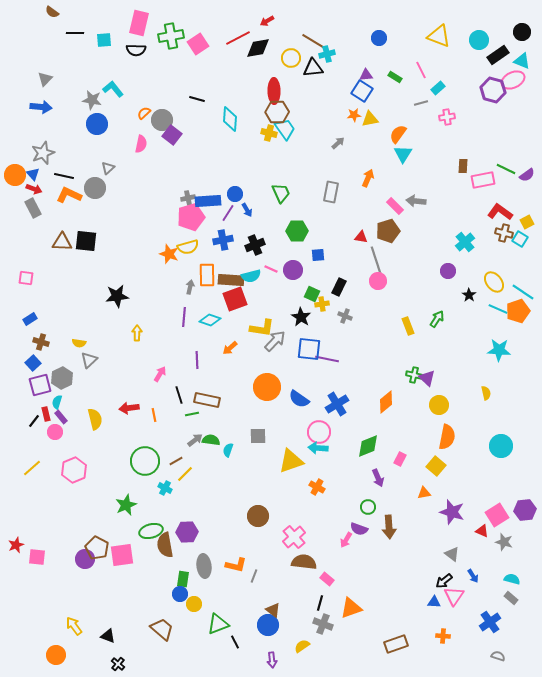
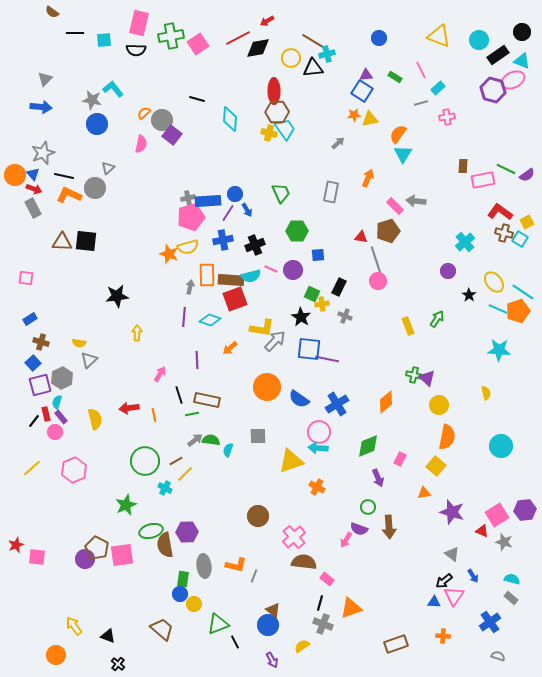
purple arrow at (272, 660): rotated 21 degrees counterclockwise
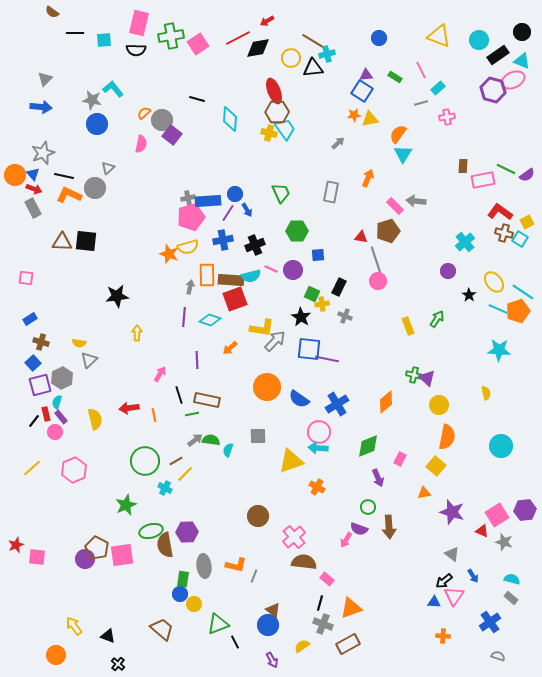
red ellipse at (274, 91): rotated 20 degrees counterclockwise
brown rectangle at (396, 644): moved 48 px left; rotated 10 degrees counterclockwise
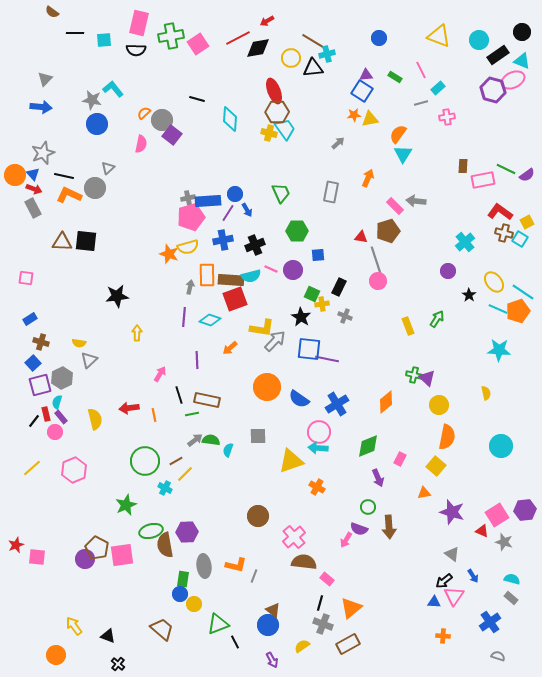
orange triangle at (351, 608): rotated 20 degrees counterclockwise
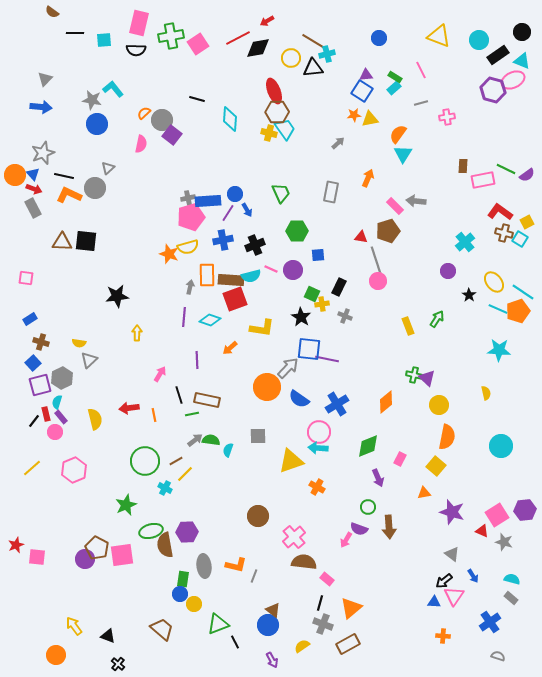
cyan rectangle at (438, 88): moved 44 px left
gray arrow at (275, 341): moved 13 px right, 27 px down
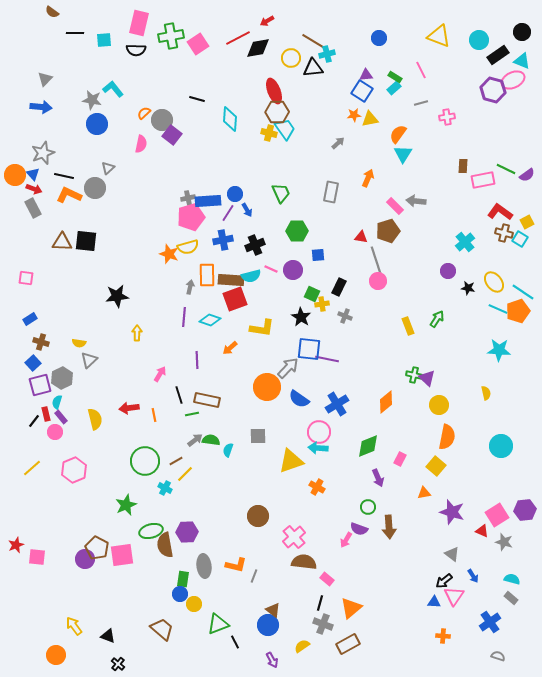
black star at (469, 295): moved 1 px left, 7 px up; rotated 24 degrees counterclockwise
